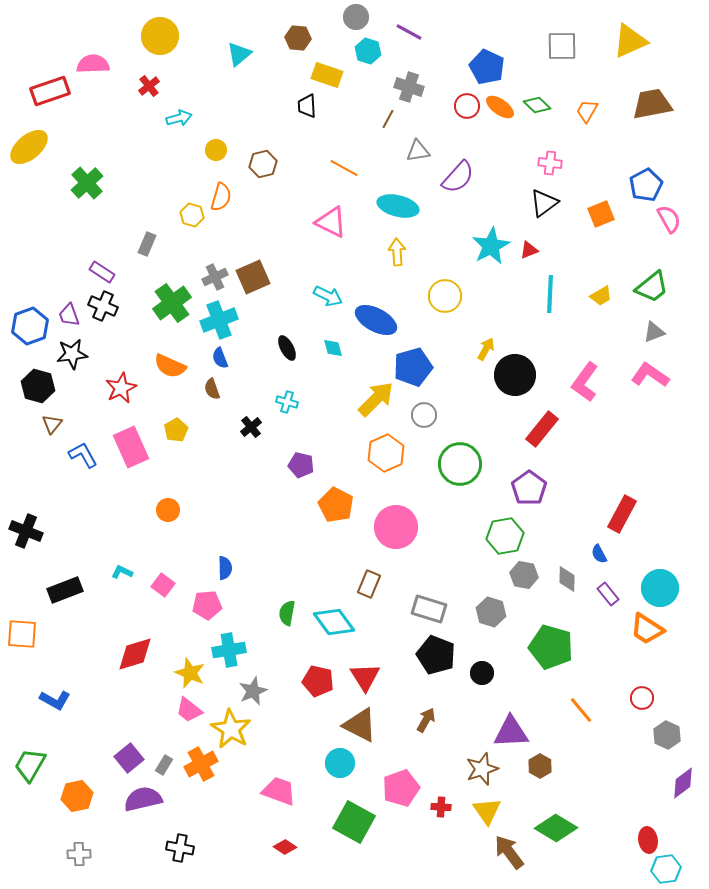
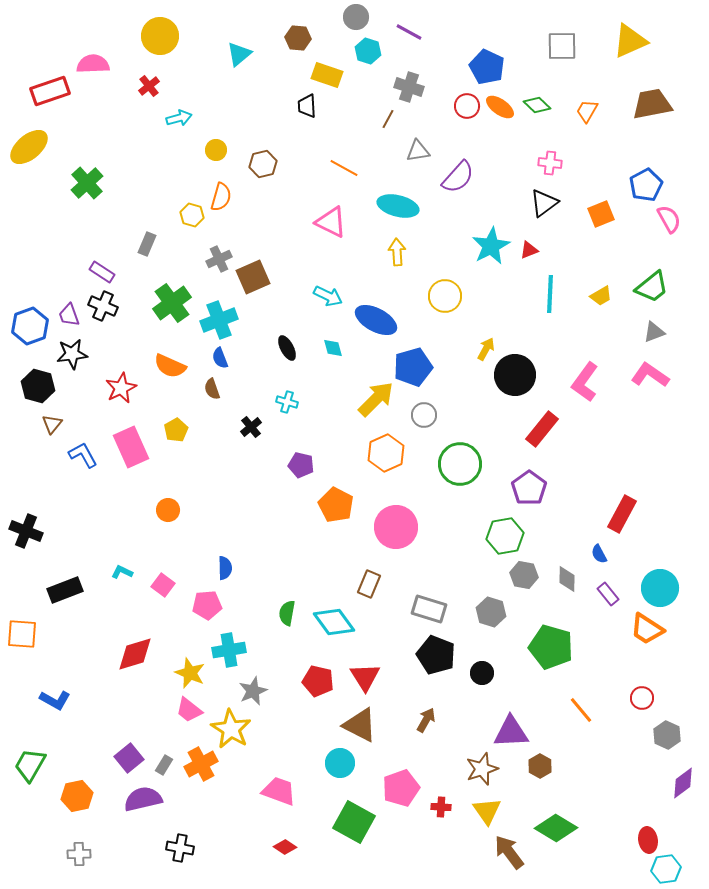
gray cross at (215, 277): moved 4 px right, 18 px up
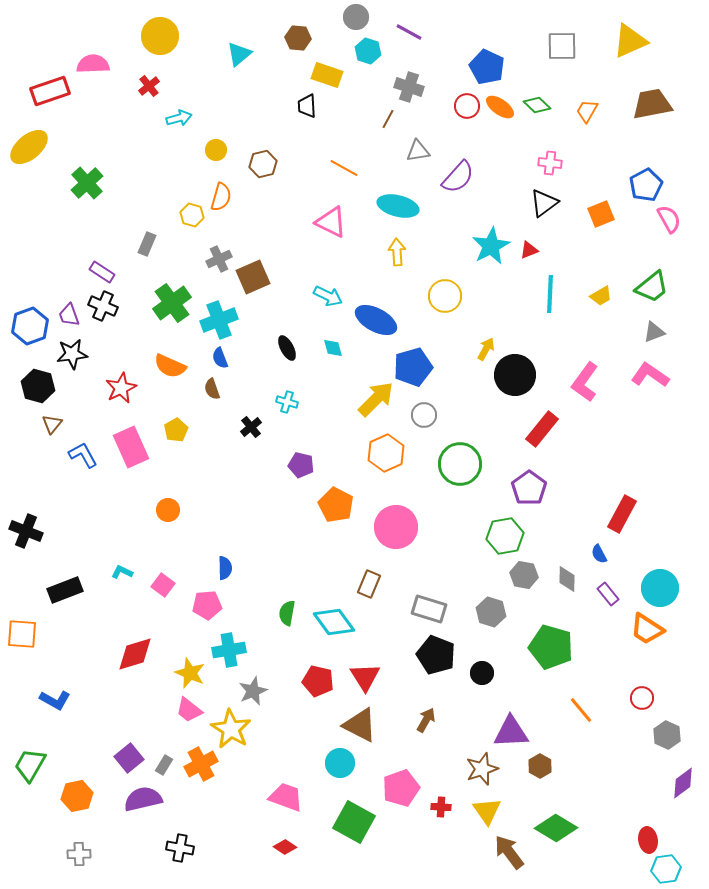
pink trapezoid at (279, 791): moved 7 px right, 6 px down
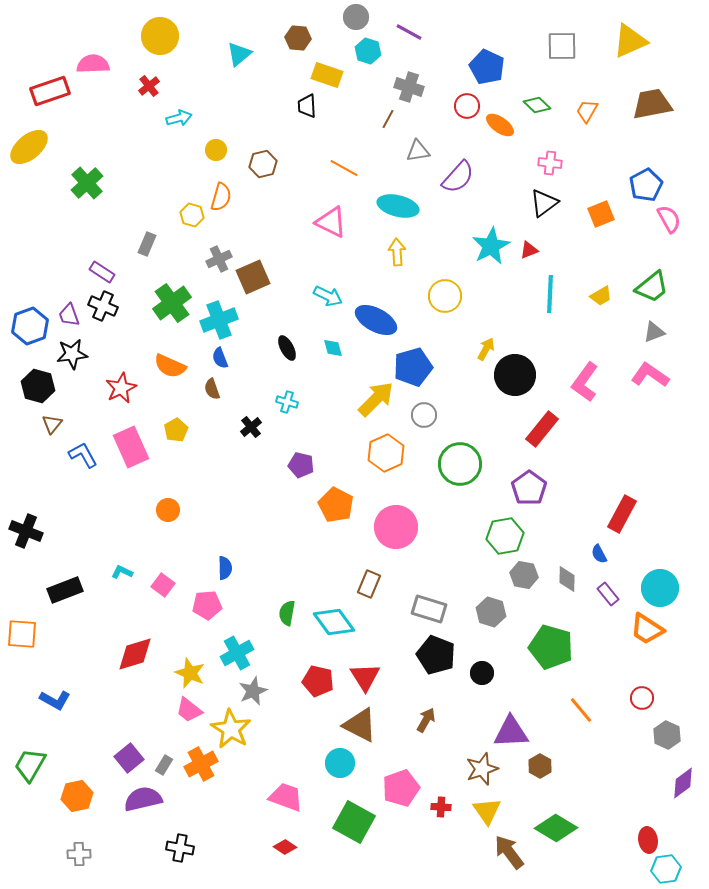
orange ellipse at (500, 107): moved 18 px down
cyan cross at (229, 650): moved 8 px right, 3 px down; rotated 20 degrees counterclockwise
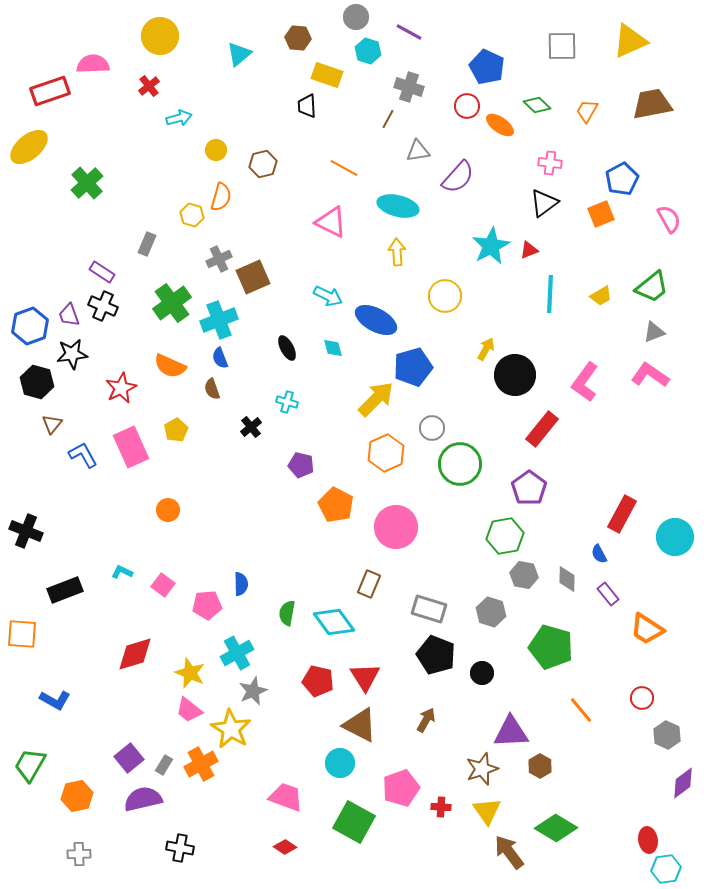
blue pentagon at (646, 185): moved 24 px left, 6 px up
black hexagon at (38, 386): moved 1 px left, 4 px up
gray circle at (424, 415): moved 8 px right, 13 px down
blue semicircle at (225, 568): moved 16 px right, 16 px down
cyan circle at (660, 588): moved 15 px right, 51 px up
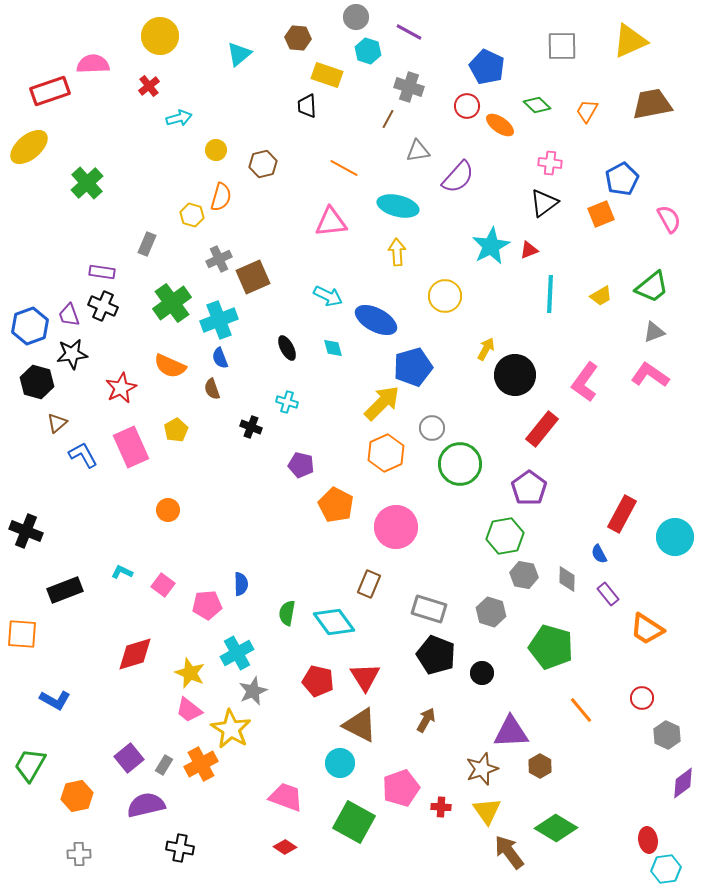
pink triangle at (331, 222): rotated 32 degrees counterclockwise
purple rectangle at (102, 272): rotated 25 degrees counterclockwise
yellow arrow at (376, 399): moved 6 px right, 4 px down
brown triangle at (52, 424): moved 5 px right, 1 px up; rotated 10 degrees clockwise
black cross at (251, 427): rotated 30 degrees counterclockwise
purple semicircle at (143, 799): moved 3 px right, 6 px down
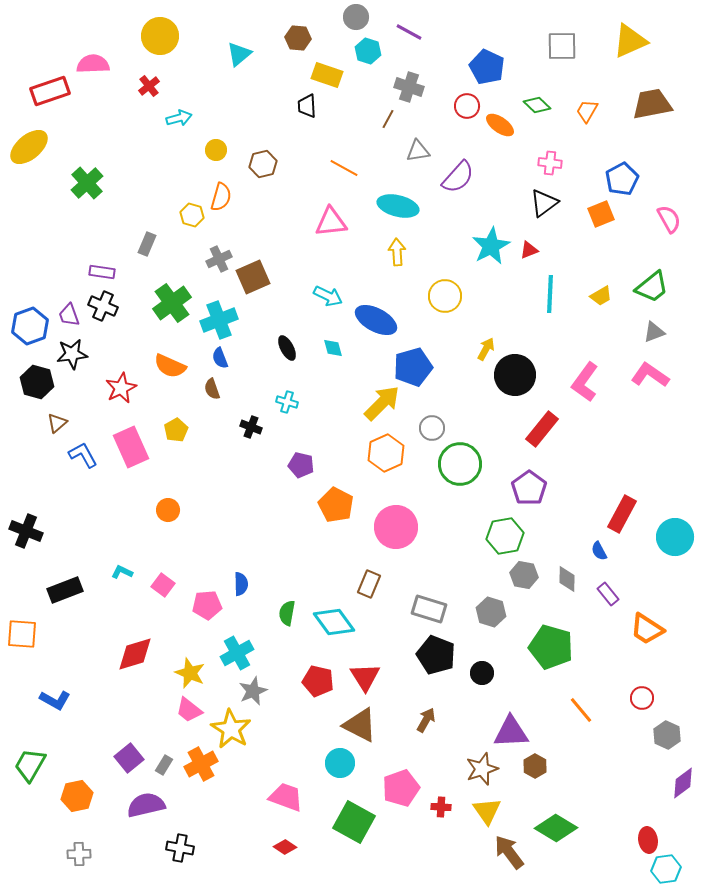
blue semicircle at (599, 554): moved 3 px up
brown hexagon at (540, 766): moved 5 px left
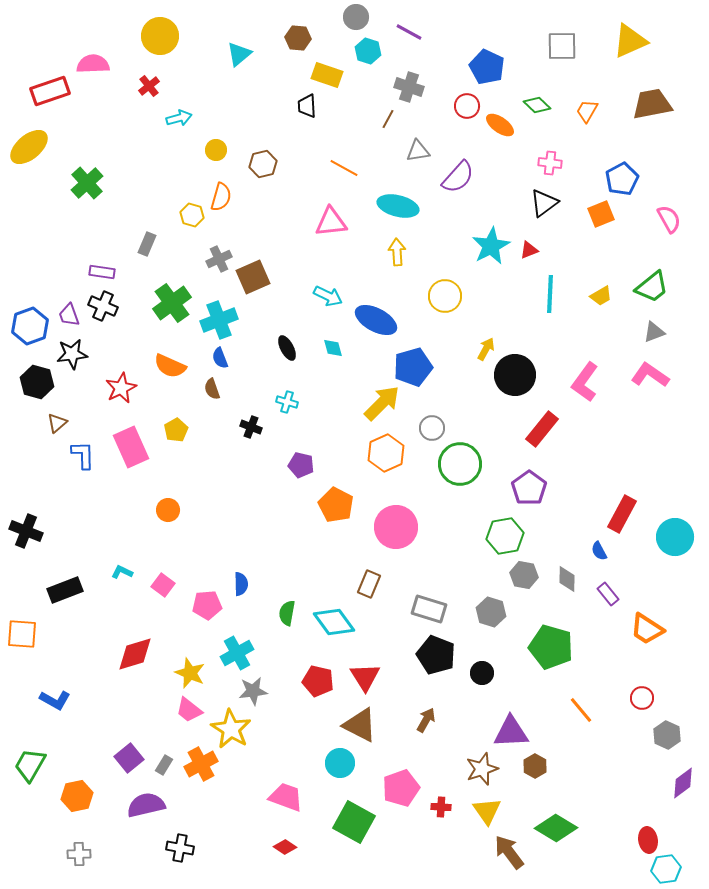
blue L-shape at (83, 455): rotated 28 degrees clockwise
gray star at (253, 691): rotated 16 degrees clockwise
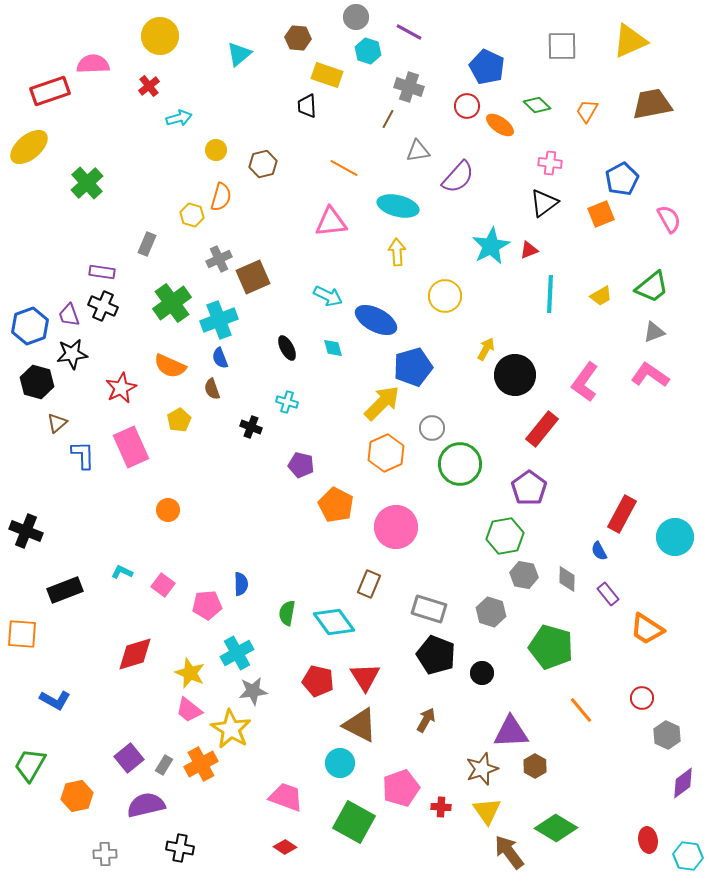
yellow pentagon at (176, 430): moved 3 px right, 10 px up
gray cross at (79, 854): moved 26 px right
cyan hexagon at (666, 869): moved 22 px right, 13 px up; rotated 16 degrees clockwise
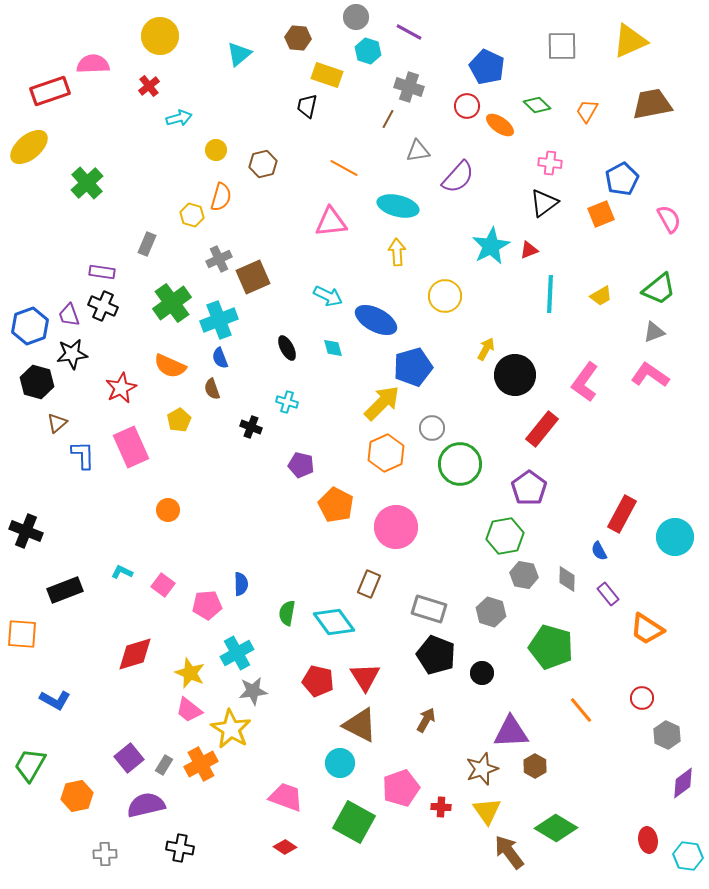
black trapezoid at (307, 106): rotated 15 degrees clockwise
green trapezoid at (652, 287): moved 7 px right, 2 px down
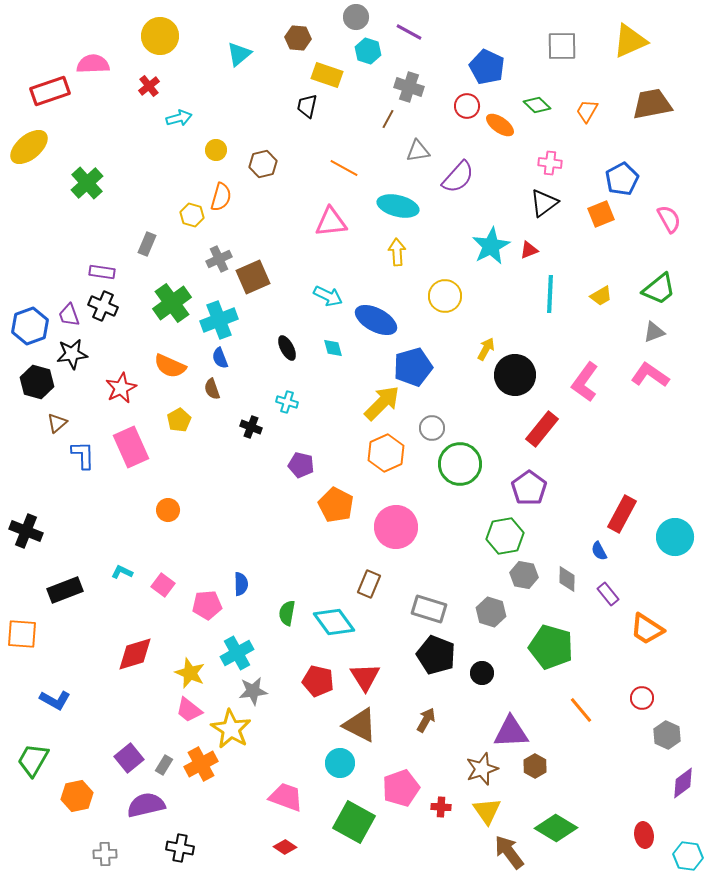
green trapezoid at (30, 765): moved 3 px right, 5 px up
red ellipse at (648, 840): moved 4 px left, 5 px up
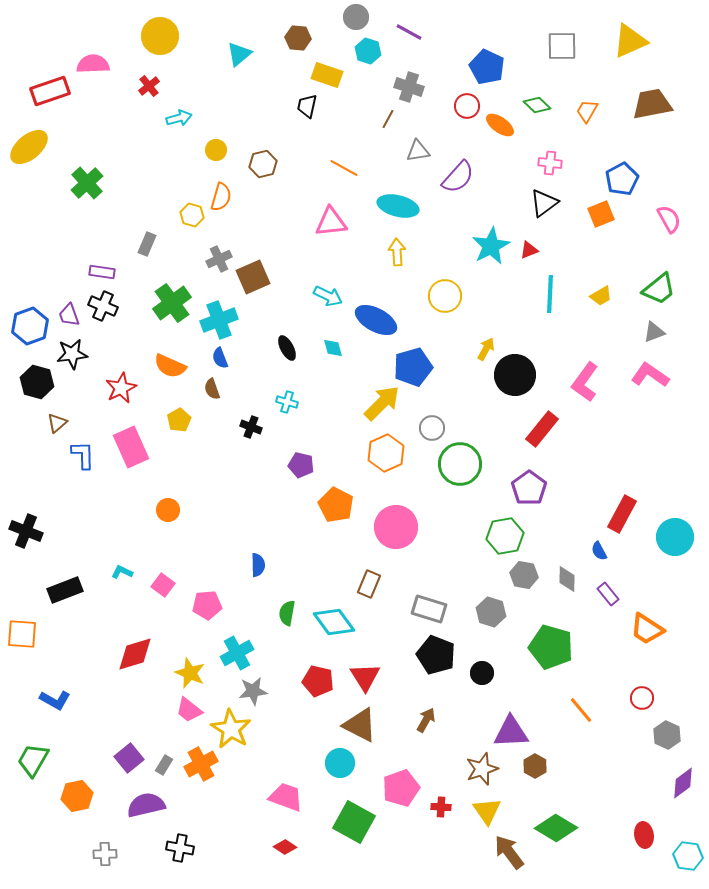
blue semicircle at (241, 584): moved 17 px right, 19 px up
